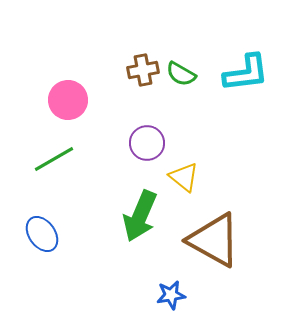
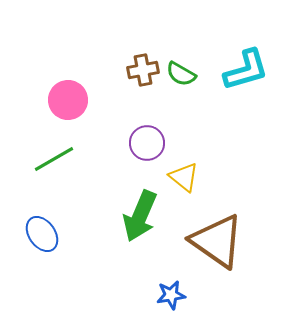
cyan L-shape: moved 3 px up; rotated 9 degrees counterclockwise
brown triangle: moved 3 px right, 1 px down; rotated 6 degrees clockwise
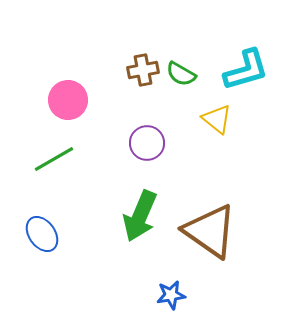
yellow triangle: moved 33 px right, 58 px up
brown triangle: moved 7 px left, 10 px up
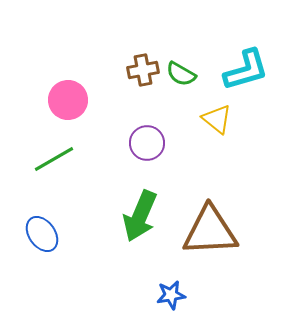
brown triangle: rotated 38 degrees counterclockwise
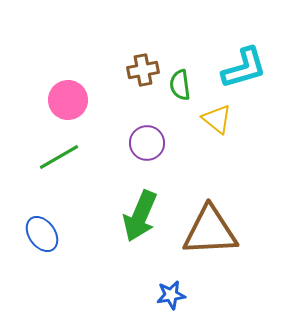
cyan L-shape: moved 2 px left, 2 px up
green semicircle: moved 1 px left, 11 px down; rotated 52 degrees clockwise
green line: moved 5 px right, 2 px up
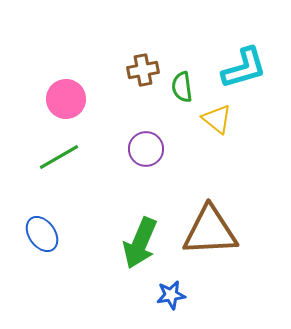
green semicircle: moved 2 px right, 2 px down
pink circle: moved 2 px left, 1 px up
purple circle: moved 1 px left, 6 px down
green arrow: moved 27 px down
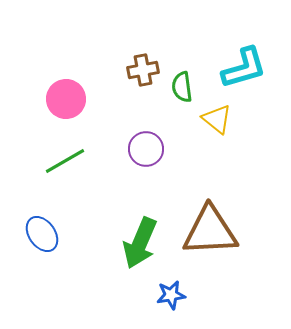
green line: moved 6 px right, 4 px down
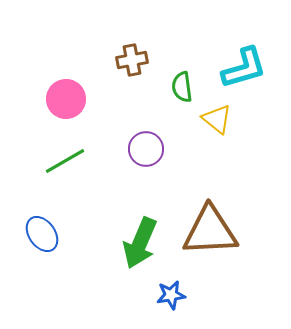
brown cross: moved 11 px left, 10 px up
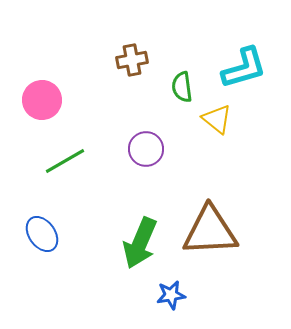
pink circle: moved 24 px left, 1 px down
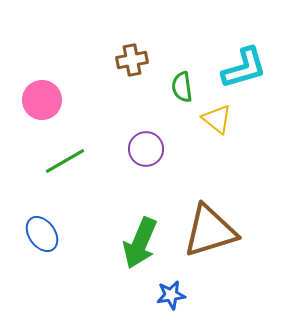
brown triangle: rotated 14 degrees counterclockwise
